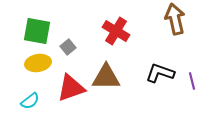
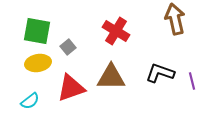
brown triangle: moved 5 px right
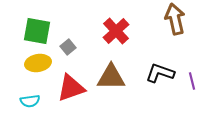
red cross: rotated 16 degrees clockwise
cyan semicircle: rotated 30 degrees clockwise
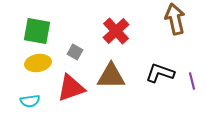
gray square: moved 7 px right, 5 px down; rotated 21 degrees counterclockwise
brown triangle: moved 1 px up
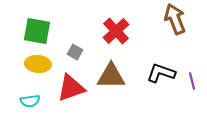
brown arrow: rotated 8 degrees counterclockwise
yellow ellipse: moved 1 px down; rotated 15 degrees clockwise
black L-shape: moved 1 px right
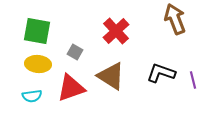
brown triangle: rotated 32 degrees clockwise
purple line: moved 1 px right, 1 px up
cyan semicircle: moved 2 px right, 5 px up
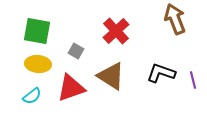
gray square: moved 1 px right, 1 px up
cyan semicircle: rotated 30 degrees counterclockwise
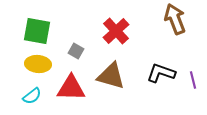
brown triangle: rotated 16 degrees counterclockwise
red triangle: rotated 20 degrees clockwise
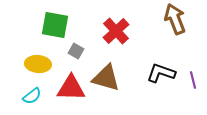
green square: moved 18 px right, 6 px up
brown triangle: moved 5 px left, 2 px down
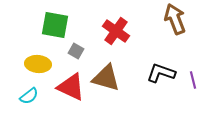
red cross: rotated 12 degrees counterclockwise
red triangle: moved 1 px up; rotated 24 degrees clockwise
cyan semicircle: moved 3 px left
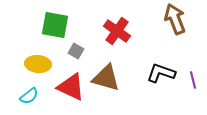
red cross: moved 1 px right
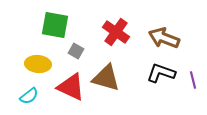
brown arrow: moved 11 px left, 19 px down; rotated 48 degrees counterclockwise
red cross: moved 1 px left, 1 px down
